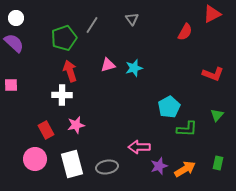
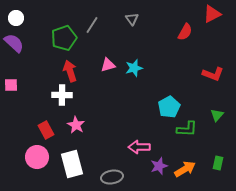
pink star: rotated 30 degrees counterclockwise
pink circle: moved 2 px right, 2 px up
gray ellipse: moved 5 px right, 10 px down
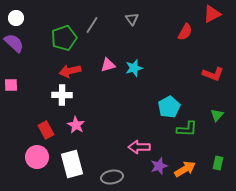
red arrow: rotated 85 degrees counterclockwise
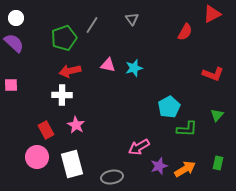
pink triangle: rotated 28 degrees clockwise
pink arrow: rotated 30 degrees counterclockwise
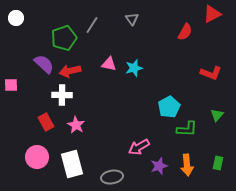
purple semicircle: moved 30 px right, 21 px down
pink triangle: moved 1 px right, 1 px up
red L-shape: moved 2 px left, 1 px up
red rectangle: moved 8 px up
orange arrow: moved 2 px right, 4 px up; rotated 115 degrees clockwise
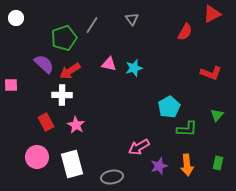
red arrow: rotated 20 degrees counterclockwise
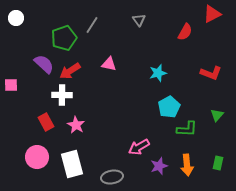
gray triangle: moved 7 px right, 1 px down
cyan star: moved 24 px right, 5 px down
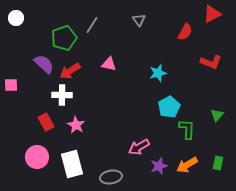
red L-shape: moved 11 px up
green L-shape: rotated 90 degrees counterclockwise
orange arrow: rotated 65 degrees clockwise
gray ellipse: moved 1 px left
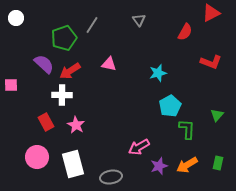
red triangle: moved 1 px left, 1 px up
cyan pentagon: moved 1 px right, 1 px up
white rectangle: moved 1 px right
